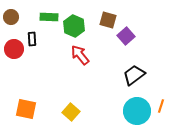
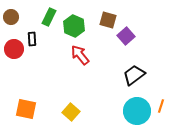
green rectangle: rotated 66 degrees counterclockwise
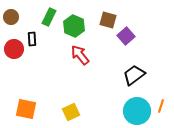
yellow square: rotated 24 degrees clockwise
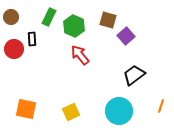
cyan circle: moved 18 px left
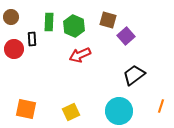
green rectangle: moved 5 px down; rotated 24 degrees counterclockwise
red arrow: rotated 75 degrees counterclockwise
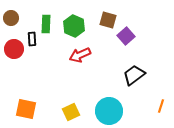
brown circle: moved 1 px down
green rectangle: moved 3 px left, 2 px down
cyan circle: moved 10 px left
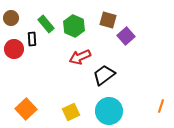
green rectangle: rotated 42 degrees counterclockwise
red arrow: moved 2 px down
black trapezoid: moved 30 px left
orange square: rotated 35 degrees clockwise
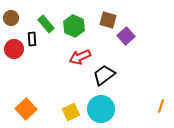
cyan circle: moved 8 px left, 2 px up
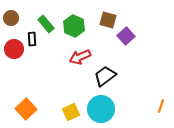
black trapezoid: moved 1 px right, 1 px down
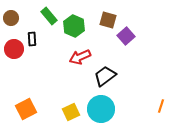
green rectangle: moved 3 px right, 8 px up
orange square: rotated 15 degrees clockwise
